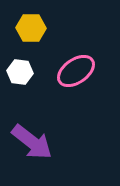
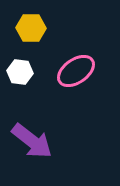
purple arrow: moved 1 px up
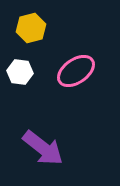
yellow hexagon: rotated 16 degrees counterclockwise
purple arrow: moved 11 px right, 7 px down
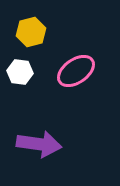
yellow hexagon: moved 4 px down
purple arrow: moved 4 px left, 4 px up; rotated 30 degrees counterclockwise
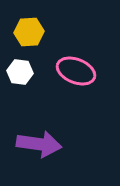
yellow hexagon: moved 2 px left; rotated 12 degrees clockwise
pink ellipse: rotated 57 degrees clockwise
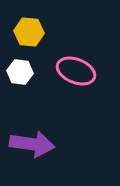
yellow hexagon: rotated 8 degrees clockwise
purple arrow: moved 7 px left
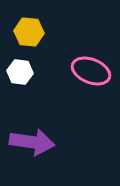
pink ellipse: moved 15 px right
purple arrow: moved 2 px up
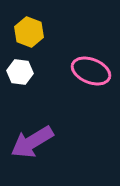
yellow hexagon: rotated 16 degrees clockwise
purple arrow: rotated 141 degrees clockwise
